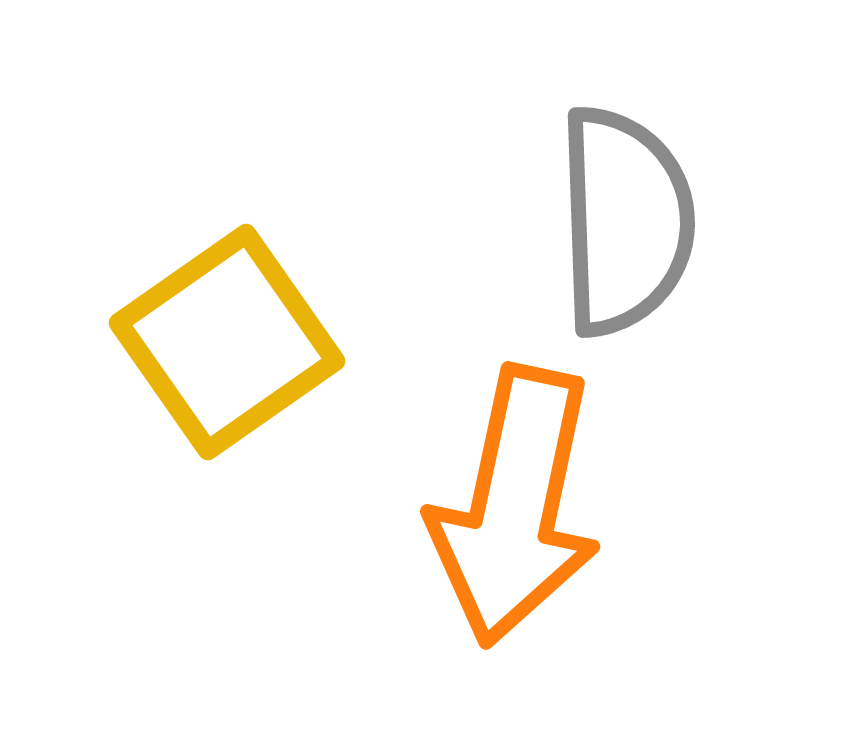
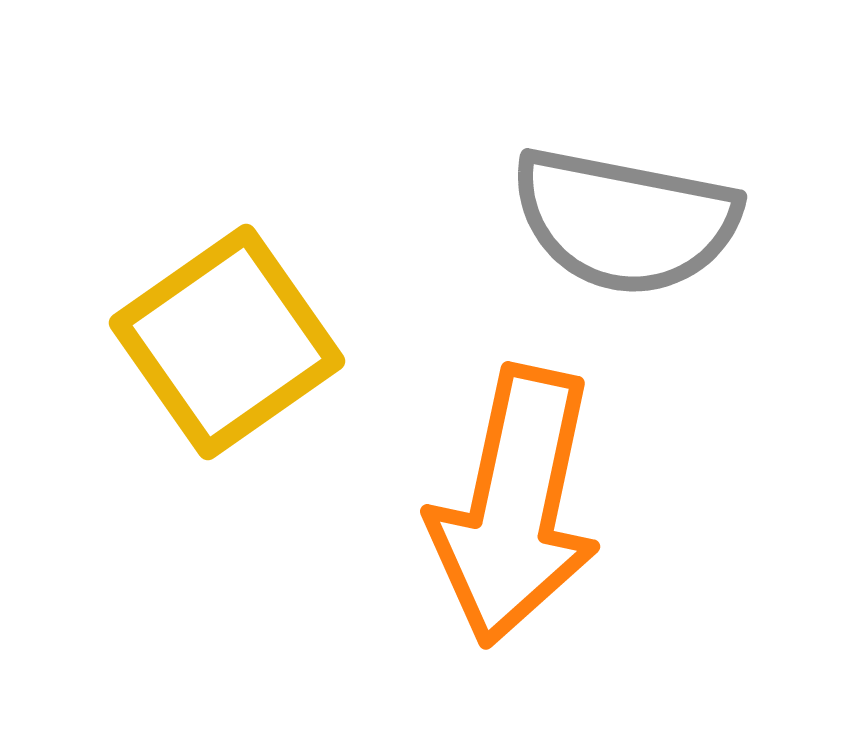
gray semicircle: rotated 103 degrees clockwise
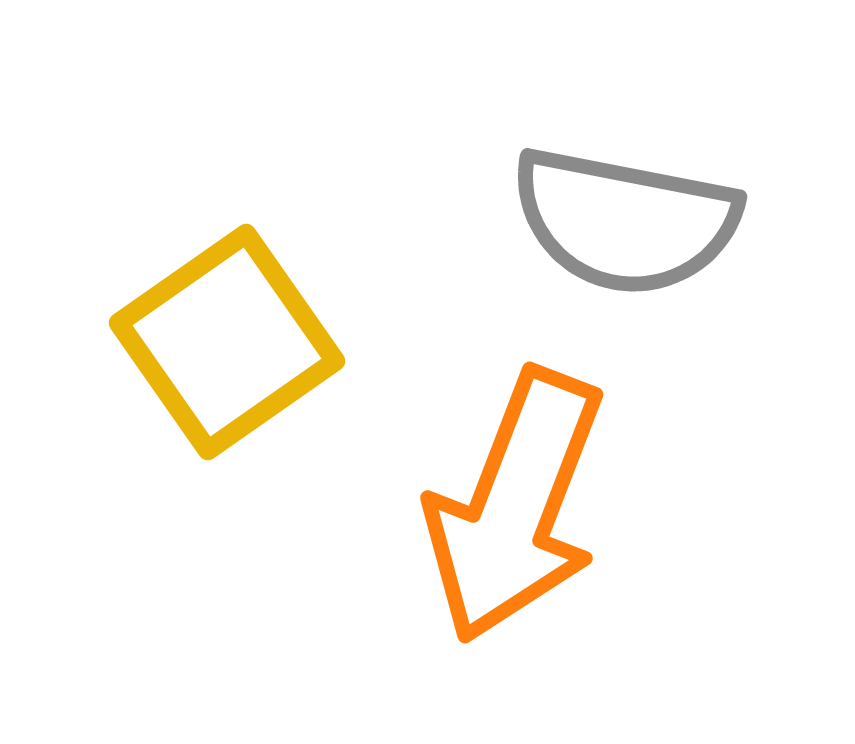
orange arrow: rotated 9 degrees clockwise
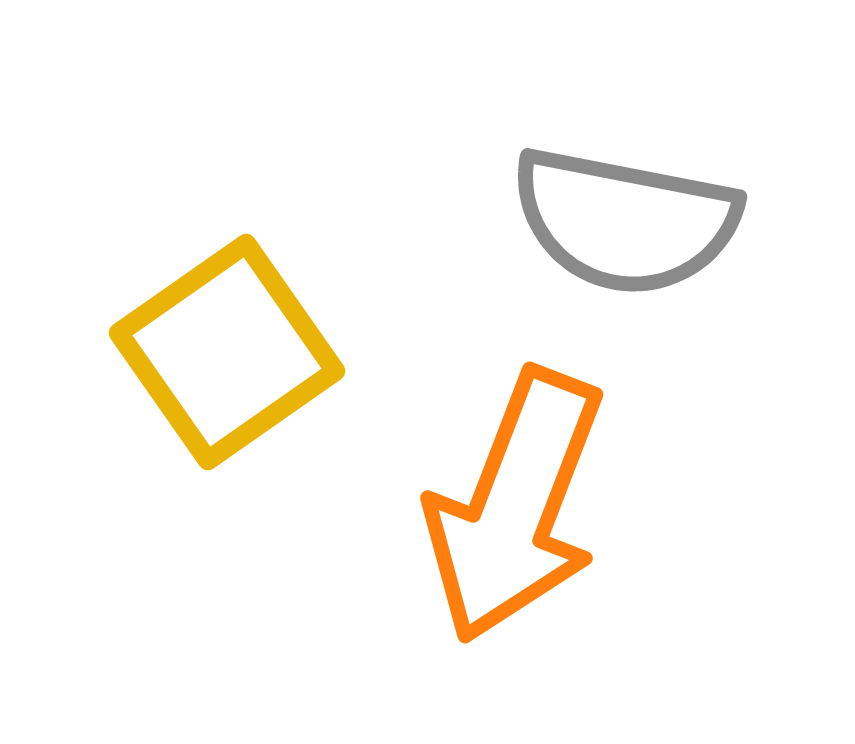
yellow square: moved 10 px down
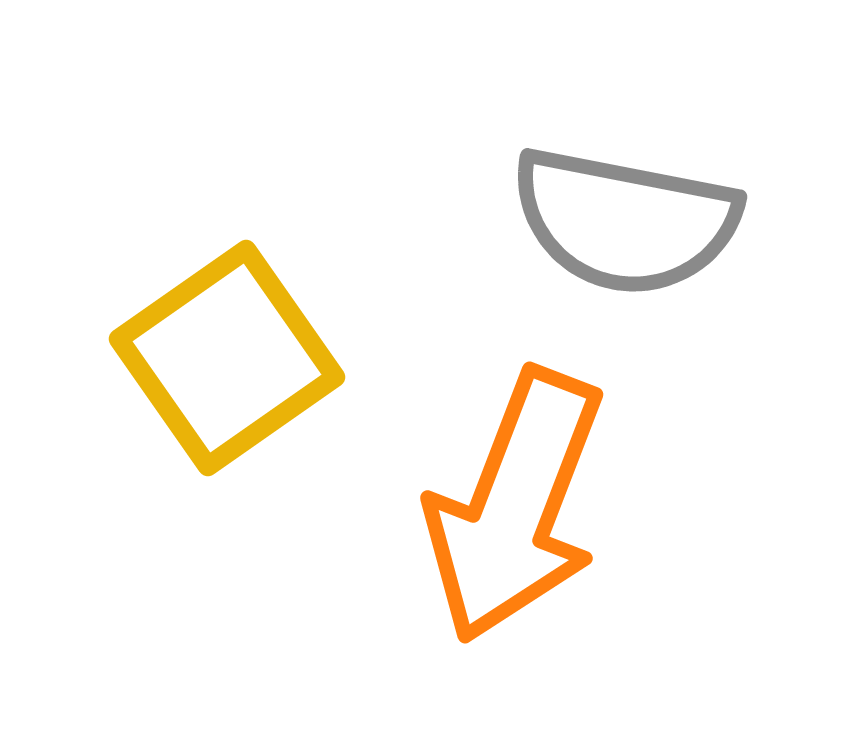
yellow square: moved 6 px down
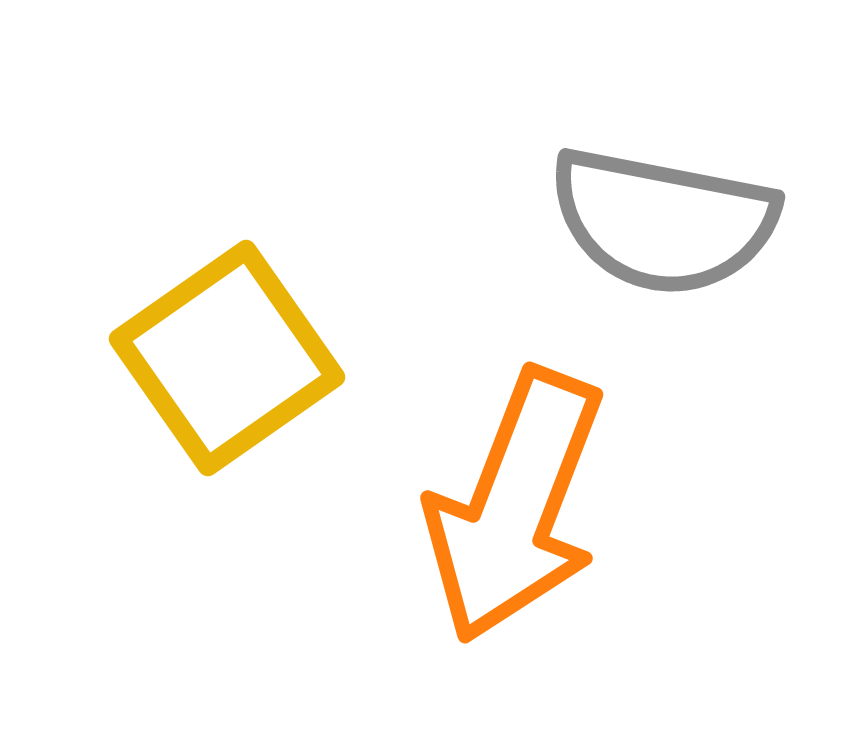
gray semicircle: moved 38 px right
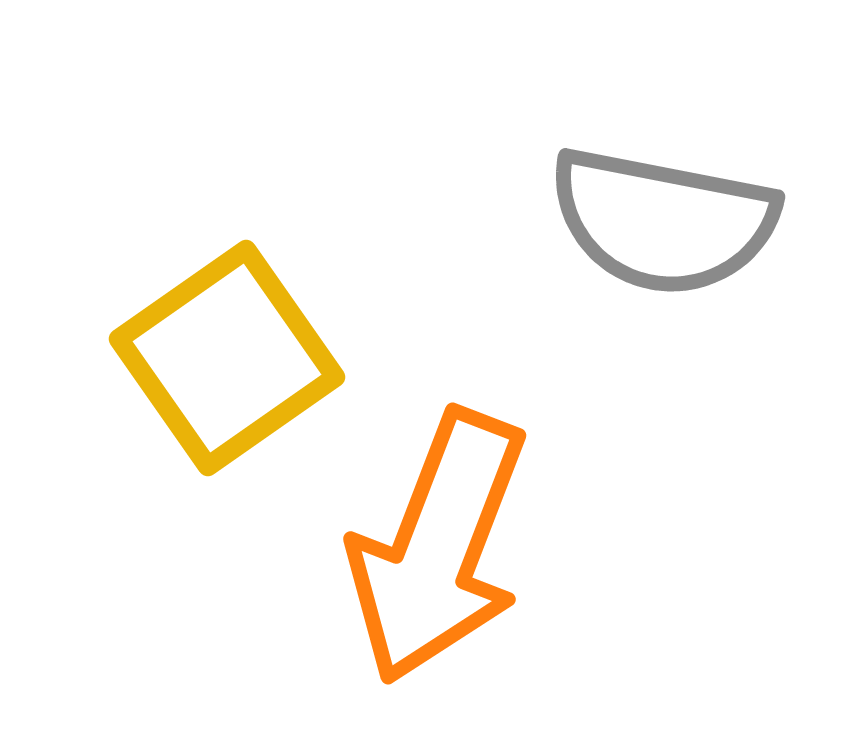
orange arrow: moved 77 px left, 41 px down
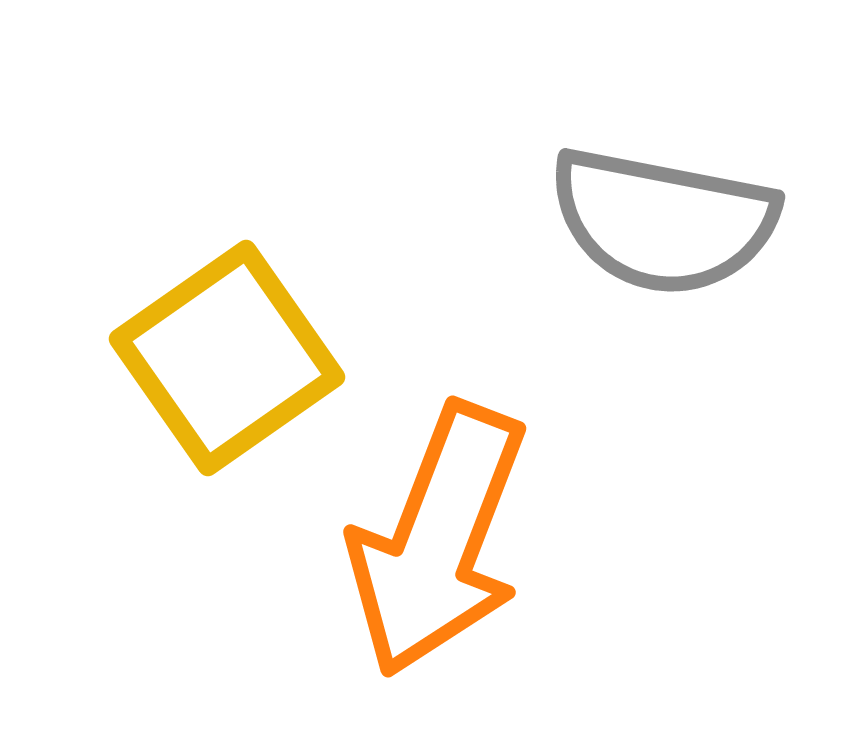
orange arrow: moved 7 px up
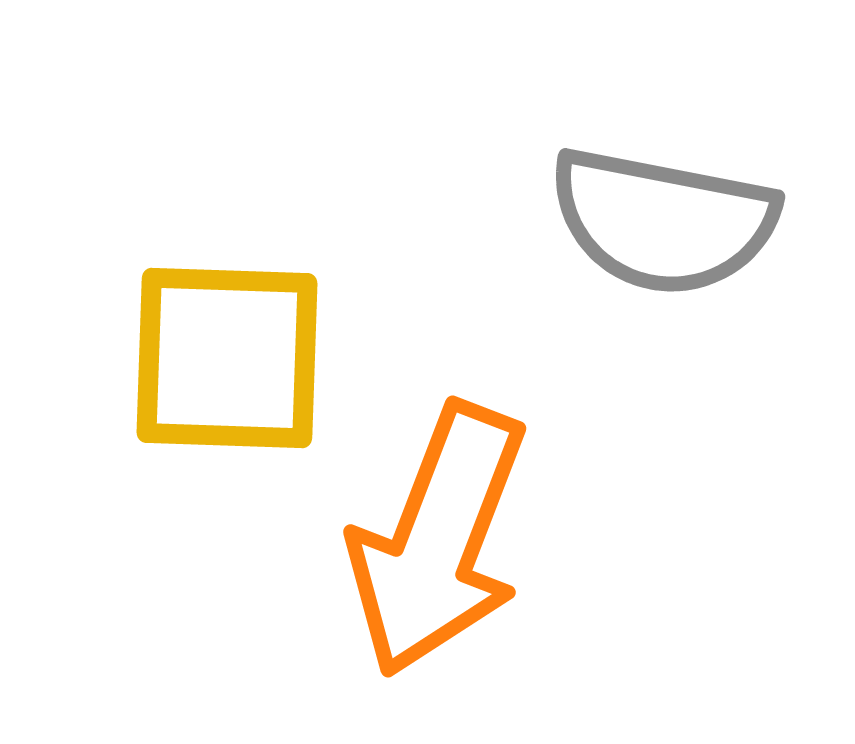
yellow square: rotated 37 degrees clockwise
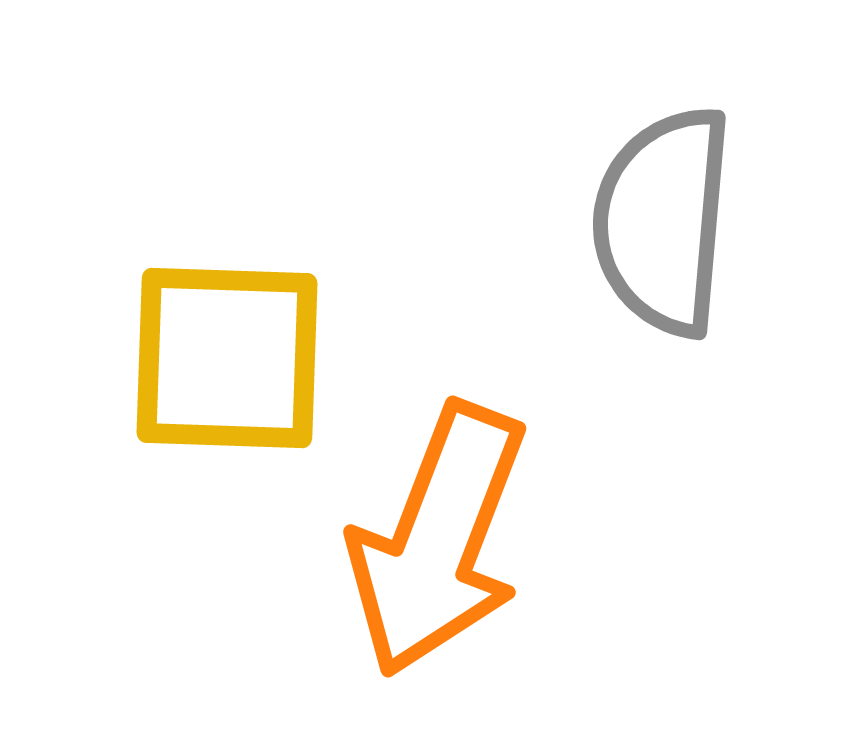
gray semicircle: rotated 84 degrees clockwise
